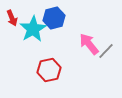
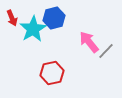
pink arrow: moved 2 px up
red hexagon: moved 3 px right, 3 px down
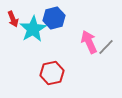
red arrow: moved 1 px right, 1 px down
pink arrow: rotated 15 degrees clockwise
gray line: moved 4 px up
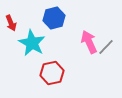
red arrow: moved 2 px left, 4 px down
cyan star: moved 1 px left, 14 px down; rotated 12 degrees counterclockwise
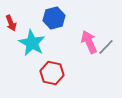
red hexagon: rotated 25 degrees clockwise
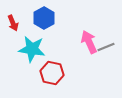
blue hexagon: moved 10 px left; rotated 15 degrees counterclockwise
red arrow: moved 2 px right
cyan star: moved 6 px down; rotated 20 degrees counterclockwise
gray line: rotated 24 degrees clockwise
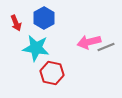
red arrow: moved 3 px right
pink arrow: rotated 80 degrees counterclockwise
cyan star: moved 4 px right, 1 px up
